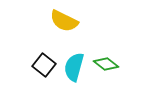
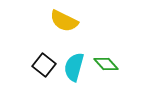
green diamond: rotated 10 degrees clockwise
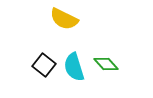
yellow semicircle: moved 2 px up
cyan semicircle: rotated 32 degrees counterclockwise
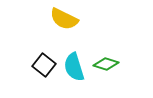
green diamond: rotated 30 degrees counterclockwise
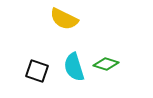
black square: moved 7 px left, 6 px down; rotated 20 degrees counterclockwise
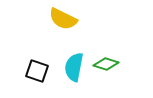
yellow semicircle: moved 1 px left
cyan semicircle: rotated 28 degrees clockwise
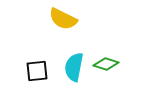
black square: rotated 25 degrees counterclockwise
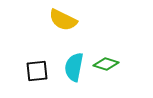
yellow semicircle: moved 1 px down
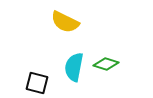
yellow semicircle: moved 2 px right, 2 px down
black square: moved 12 px down; rotated 20 degrees clockwise
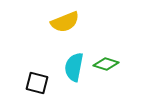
yellow semicircle: rotated 48 degrees counterclockwise
